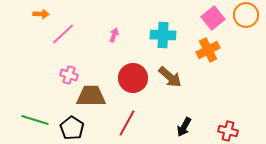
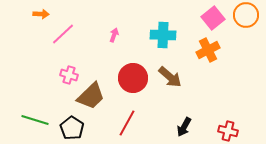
brown trapezoid: rotated 136 degrees clockwise
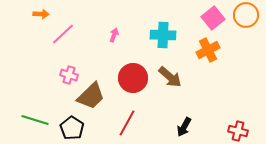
red cross: moved 10 px right
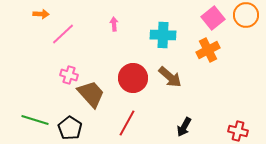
pink arrow: moved 11 px up; rotated 24 degrees counterclockwise
brown trapezoid: moved 2 px up; rotated 88 degrees counterclockwise
black pentagon: moved 2 px left
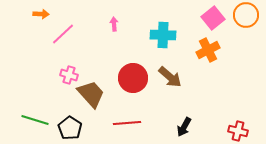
red line: rotated 56 degrees clockwise
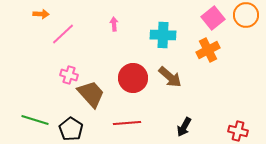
black pentagon: moved 1 px right, 1 px down
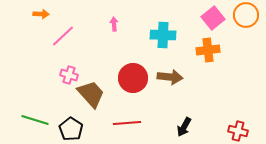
pink line: moved 2 px down
orange cross: rotated 20 degrees clockwise
brown arrow: rotated 35 degrees counterclockwise
